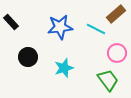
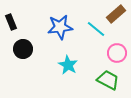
black rectangle: rotated 21 degrees clockwise
cyan line: rotated 12 degrees clockwise
black circle: moved 5 px left, 8 px up
cyan star: moved 4 px right, 3 px up; rotated 24 degrees counterclockwise
green trapezoid: rotated 25 degrees counterclockwise
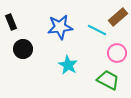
brown rectangle: moved 2 px right, 3 px down
cyan line: moved 1 px right, 1 px down; rotated 12 degrees counterclockwise
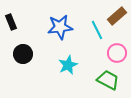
brown rectangle: moved 1 px left, 1 px up
cyan line: rotated 36 degrees clockwise
black circle: moved 5 px down
cyan star: rotated 18 degrees clockwise
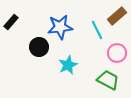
black rectangle: rotated 63 degrees clockwise
black circle: moved 16 px right, 7 px up
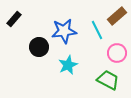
black rectangle: moved 3 px right, 3 px up
blue star: moved 4 px right, 4 px down
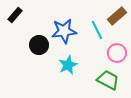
black rectangle: moved 1 px right, 4 px up
black circle: moved 2 px up
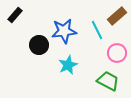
green trapezoid: moved 1 px down
